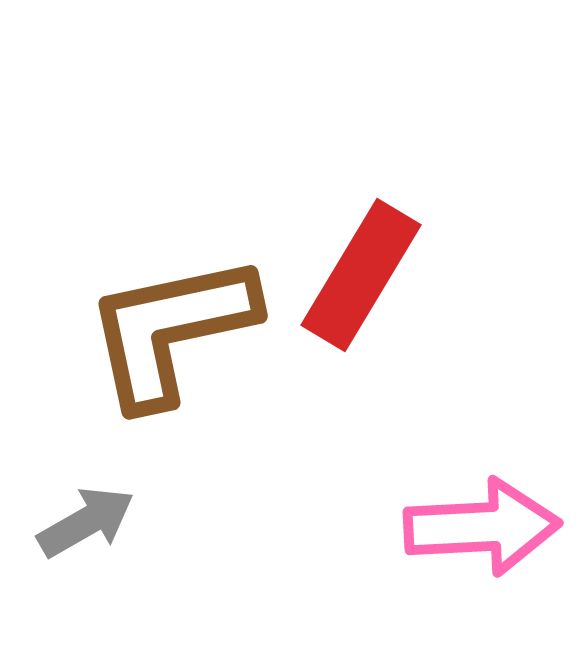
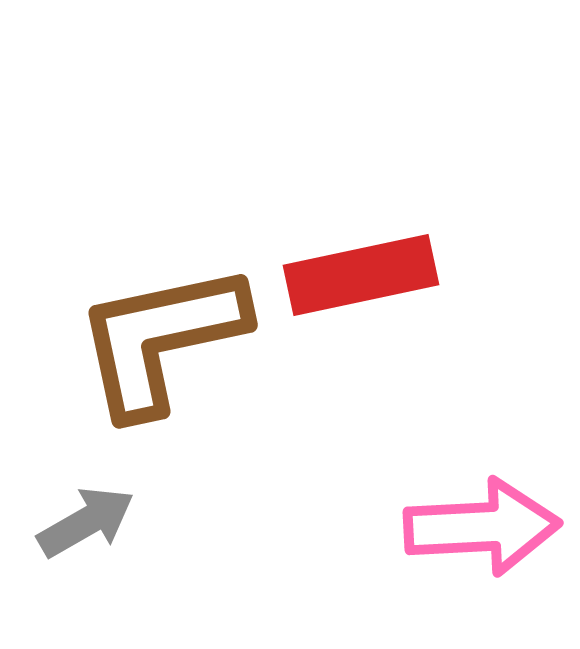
red rectangle: rotated 47 degrees clockwise
brown L-shape: moved 10 px left, 9 px down
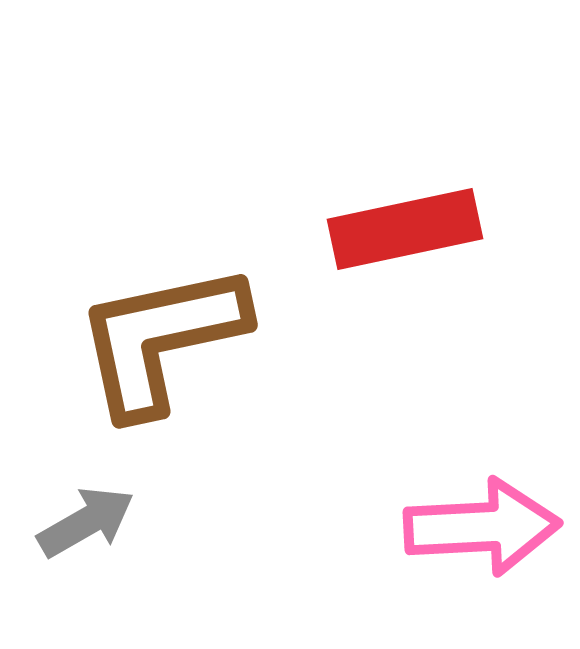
red rectangle: moved 44 px right, 46 px up
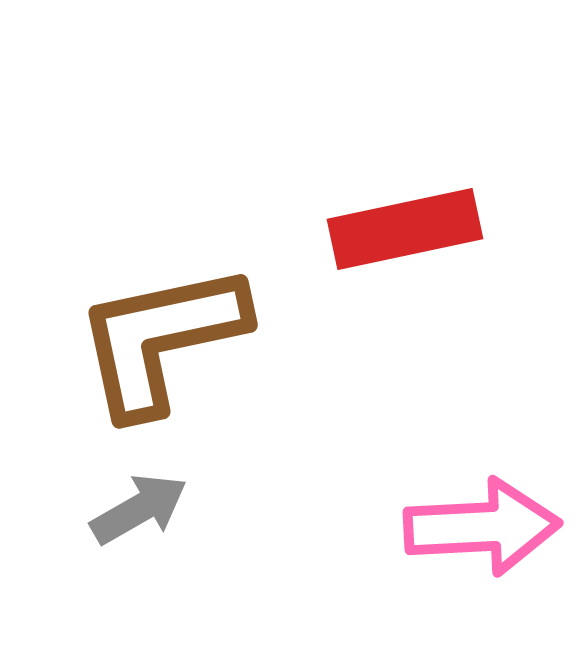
gray arrow: moved 53 px right, 13 px up
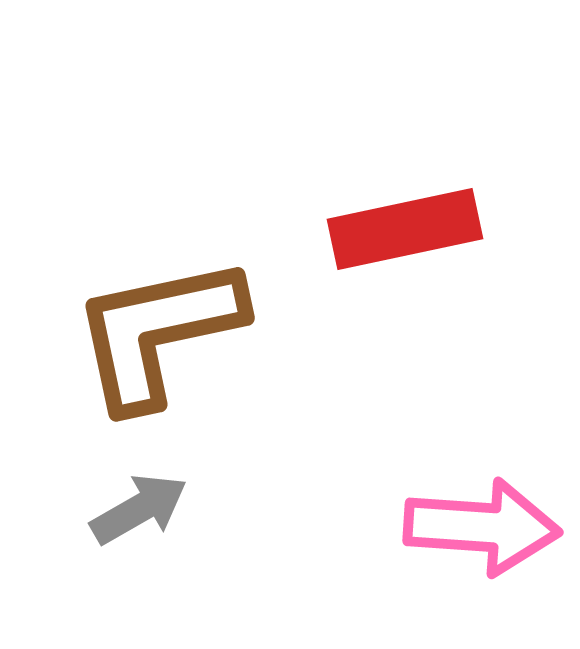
brown L-shape: moved 3 px left, 7 px up
pink arrow: rotated 7 degrees clockwise
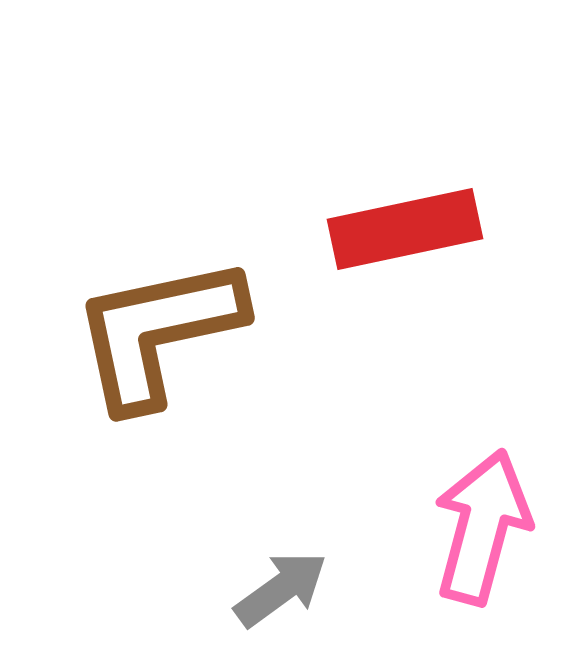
gray arrow: moved 142 px right, 80 px down; rotated 6 degrees counterclockwise
pink arrow: rotated 79 degrees counterclockwise
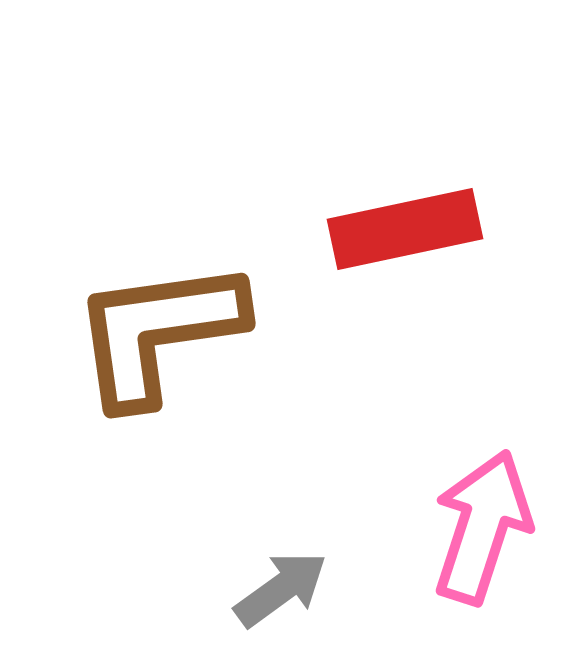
brown L-shape: rotated 4 degrees clockwise
pink arrow: rotated 3 degrees clockwise
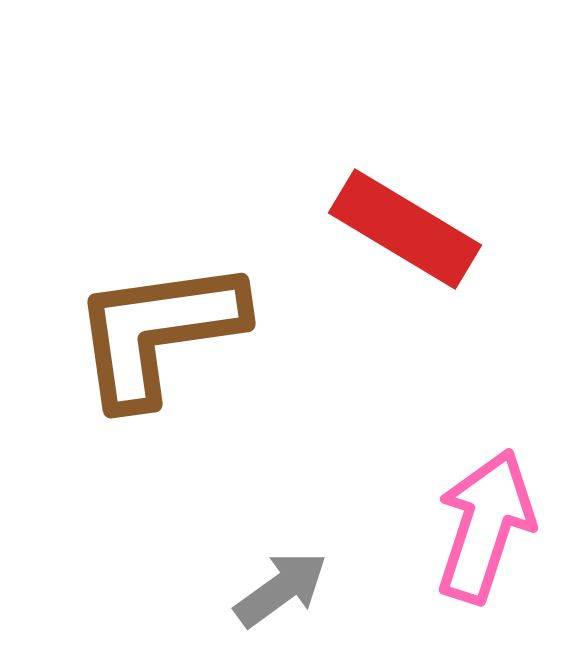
red rectangle: rotated 43 degrees clockwise
pink arrow: moved 3 px right, 1 px up
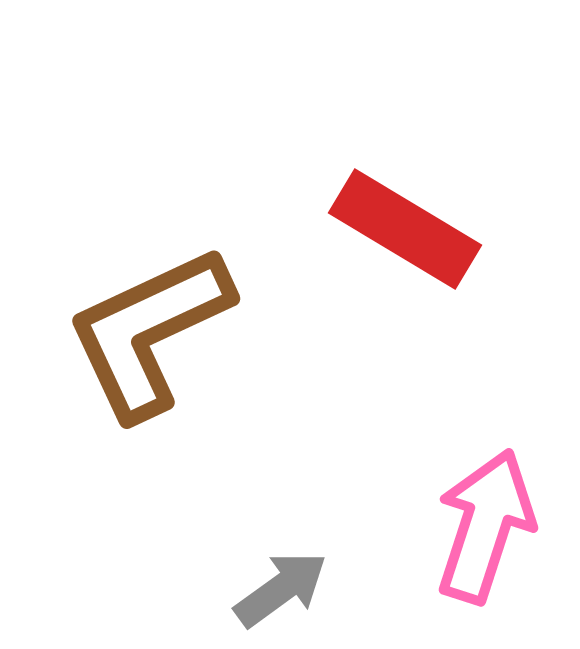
brown L-shape: moved 9 px left; rotated 17 degrees counterclockwise
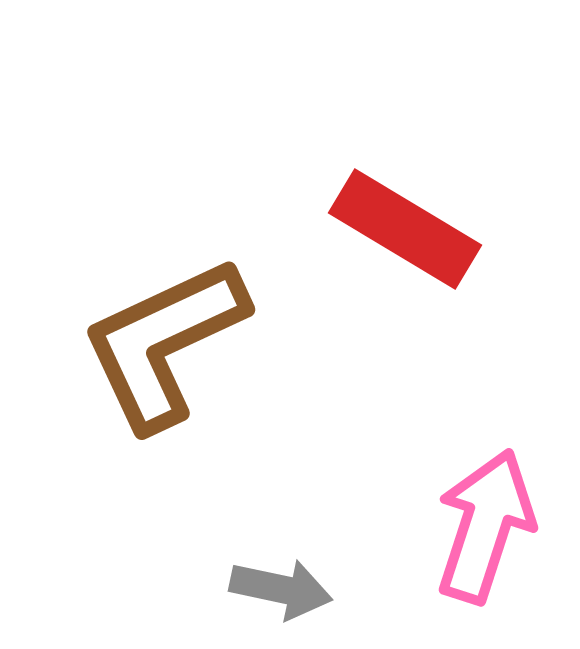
brown L-shape: moved 15 px right, 11 px down
gray arrow: rotated 48 degrees clockwise
